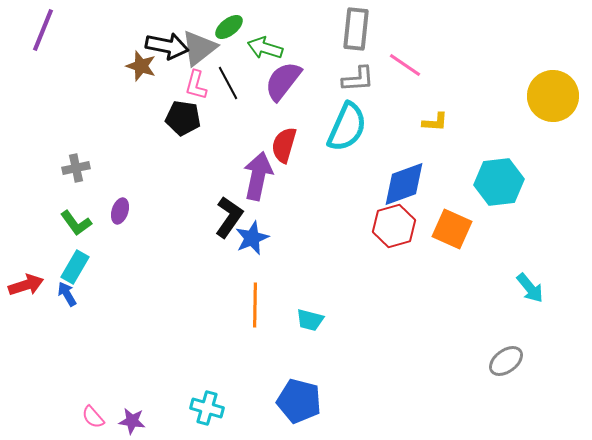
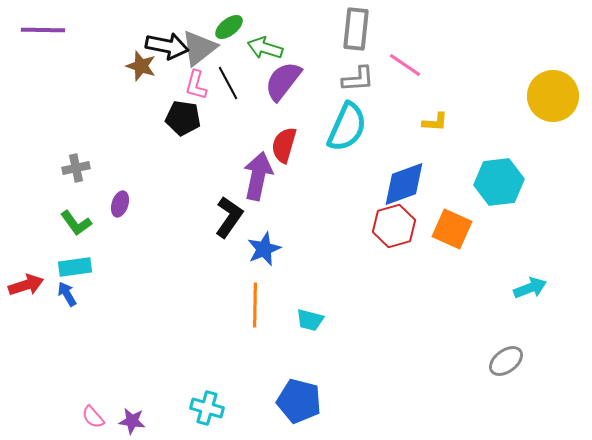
purple line: rotated 69 degrees clockwise
purple ellipse: moved 7 px up
blue star: moved 12 px right, 11 px down
cyan rectangle: rotated 52 degrees clockwise
cyan arrow: rotated 72 degrees counterclockwise
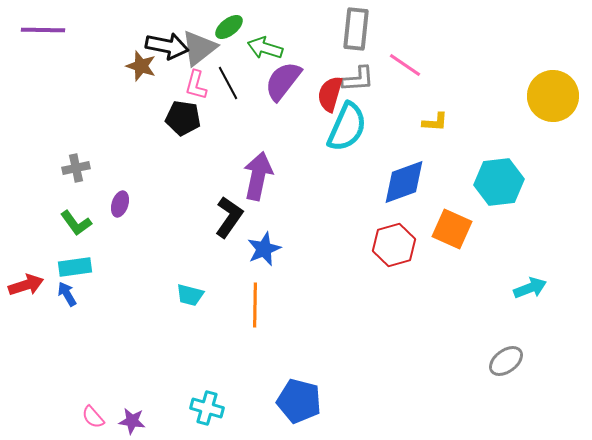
red semicircle: moved 46 px right, 51 px up
blue diamond: moved 2 px up
red hexagon: moved 19 px down
cyan trapezoid: moved 120 px left, 25 px up
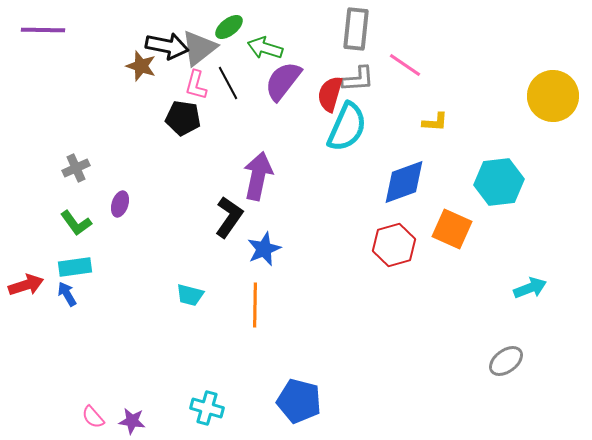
gray cross: rotated 12 degrees counterclockwise
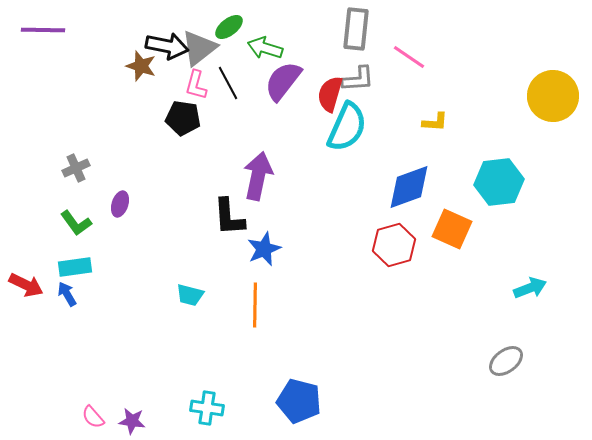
pink line: moved 4 px right, 8 px up
blue diamond: moved 5 px right, 5 px down
black L-shape: rotated 141 degrees clockwise
red arrow: rotated 44 degrees clockwise
cyan cross: rotated 8 degrees counterclockwise
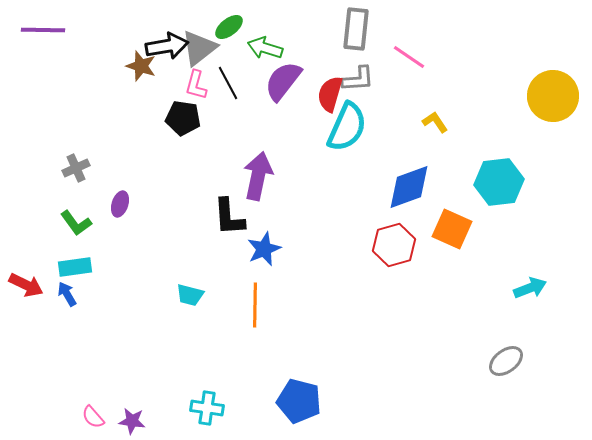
black arrow: rotated 21 degrees counterclockwise
yellow L-shape: rotated 128 degrees counterclockwise
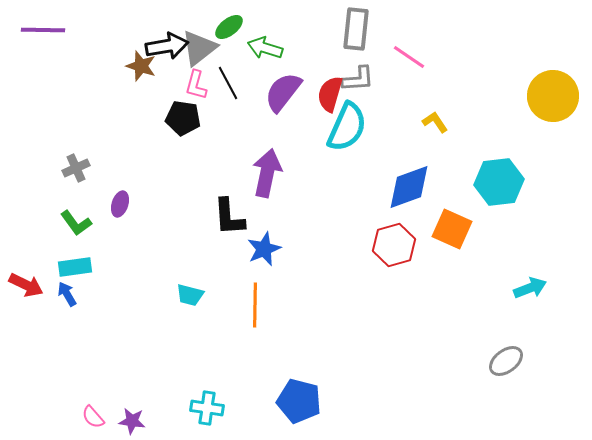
purple semicircle: moved 11 px down
purple arrow: moved 9 px right, 3 px up
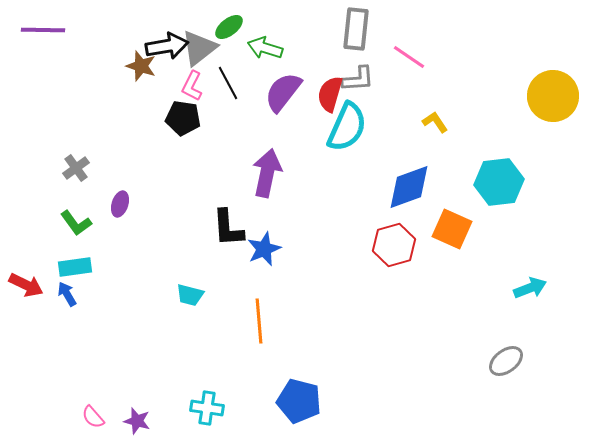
pink L-shape: moved 4 px left, 1 px down; rotated 12 degrees clockwise
gray cross: rotated 12 degrees counterclockwise
black L-shape: moved 1 px left, 11 px down
orange line: moved 4 px right, 16 px down; rotated 6 degrees counterclockwise
purple star: moved 5 px right; rotated 8 degrees clockwise
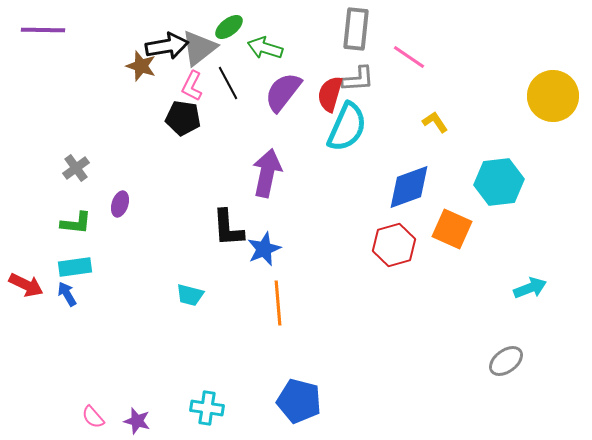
green L-shape: rotated 48 degrees counterclockwise
orange line: moved 19 px right, 18 px up
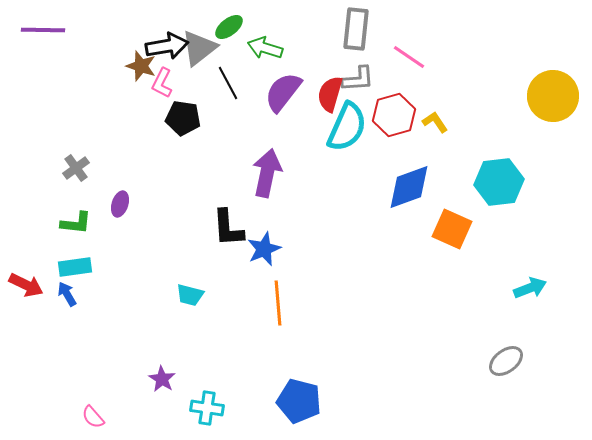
pink L-shape: moved 30 px left, 3 px up
red hexagon: moved 130 px up
purple star: moved 25 px right, 42 px up; rotated 16 degrees clockwise
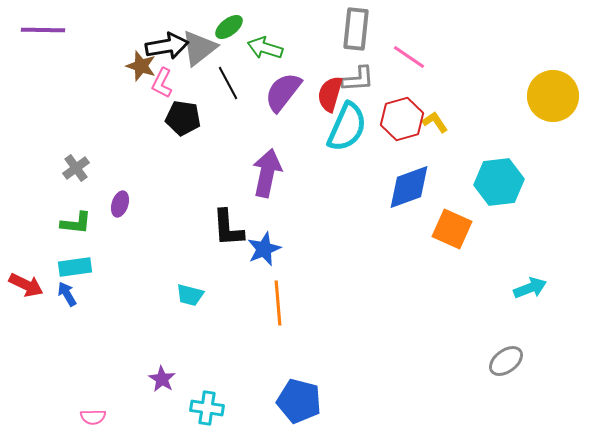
red hexagon: moved 8 px right, 4 px down
pink semicircle: rotated 50 degrees counterclockwise
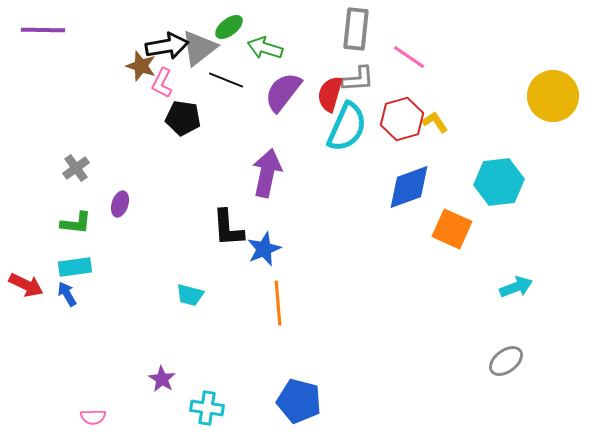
black line: moved 2 px left, 3 px up; rotated 40 degrees counterclockwise
cyan arrow: moved 14 px left, 1 px up
